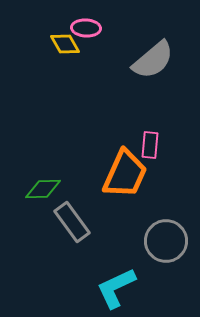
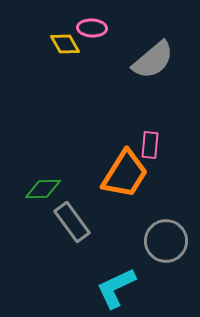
pink ellipse: moved 6 px right
orange trapezoid: rotated 8 degrees clockwise
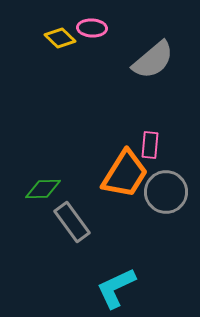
yellow diamond: moved 5 px left, 6 px up; rotated 16 degrees counterclockwise
gray circle: moved 49 px up
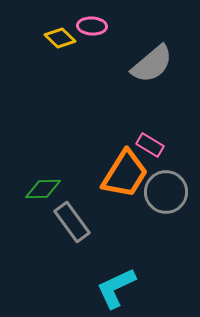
pink ellipse: moved 2 px up
gray semicircle: moved 1 px left, 4 px down
pink rectangle: rotated 64 degrees counterclockwise
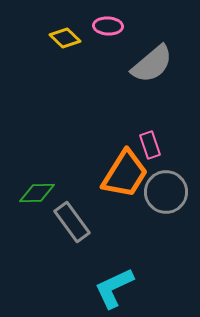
pink ellipse: moved 16 px right
yellow diamond: moved 5 px right
pink rectangle: rotated 40 degrees clockwise
green diamond: moved 6 px left, 4 px down
cyan L-shape: moved 2 px left
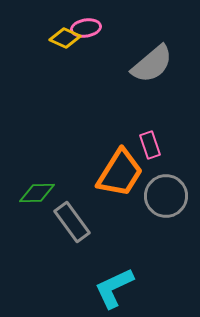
pink ellipse: moved 22 px left, 2 px down; rotated 12 degrees counterclockwise
yellow diamond: rotated 20 degrees counterclockwise
orange trapezoid: moved 5 px left, 1 px up
gray circle: moved 4 px down
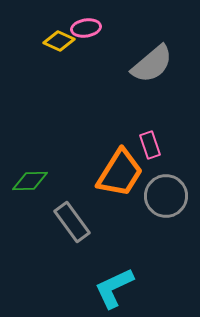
yellow diamond: moved 6 px left, 3 px down
green diamond: moved 7 px left, 12 px up
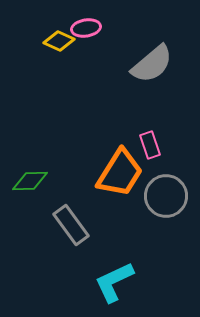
gray rectangle: moved 1 px left, 3 px down
cyan L-shape: moved 6 px up
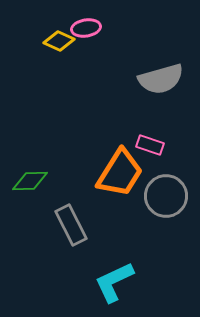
gray semicircle: moved 9 px right, 15 px down; rotated 24 degrees clockwise
pink rectangle: rotated 52 degrees counterclockwise
gray rectangle: rotated 9 degrees clockwise
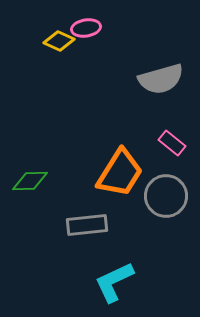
pink rectangle: moved 22 px right, 2 px up; rotated 20 degrees clockwise
gray rectangle: moved 16 px right; rotated 69 degrees counterclockwise
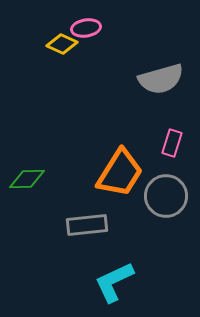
yellow diamond: moved 3 px right, 3 px down
pink rectangle: rotated 68 degrees clockwise
green diamond: moved 3 px left, 2 px up
